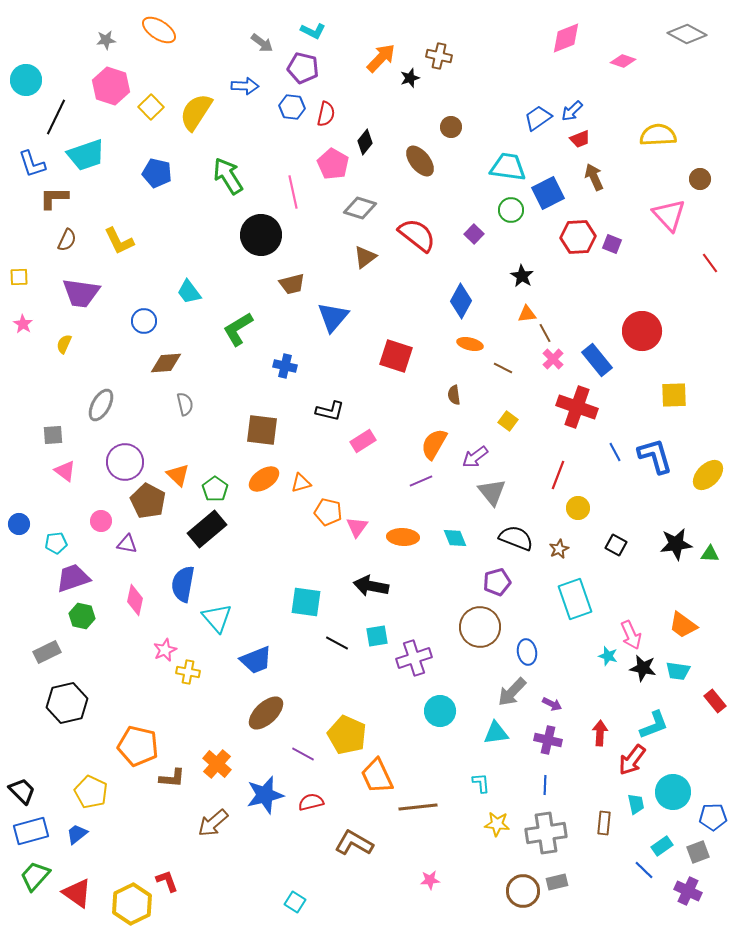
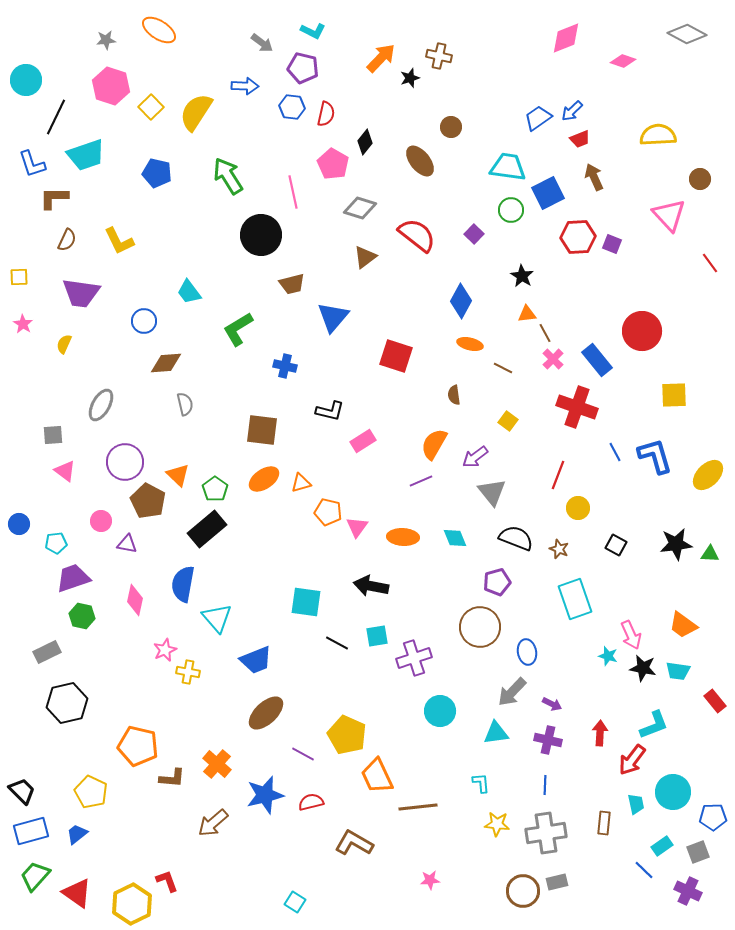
brown star at (559, 549): rotated 24 degrees counterclockwise
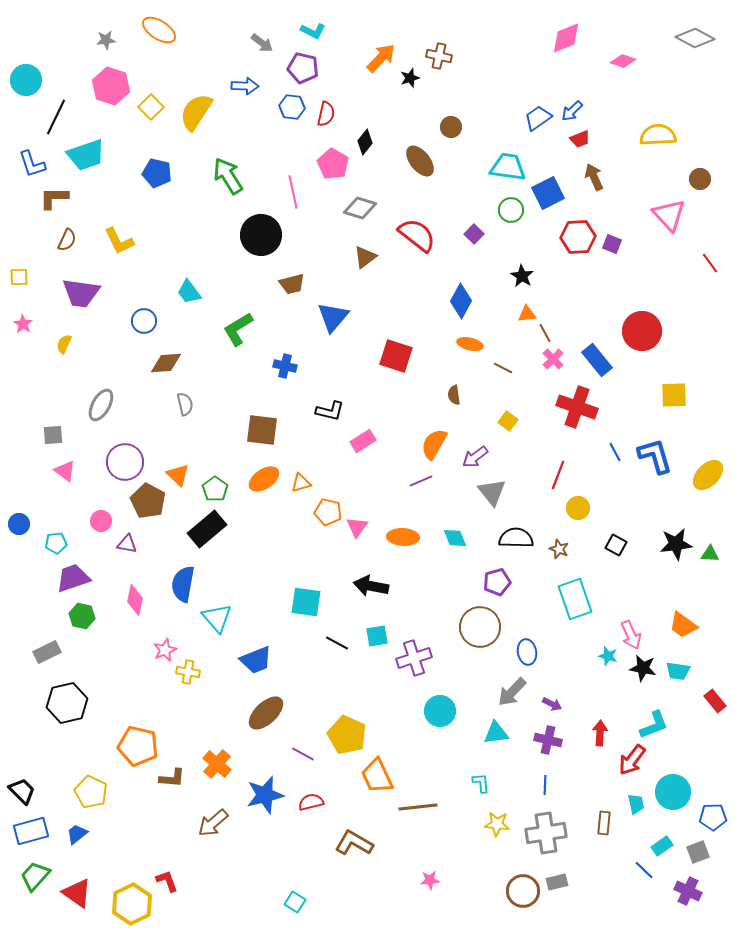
gray diamond at (687, 34): moved 8 px right, 4 px down
black semicircle at (516, 538): rotated 20 degrees counterclockwise
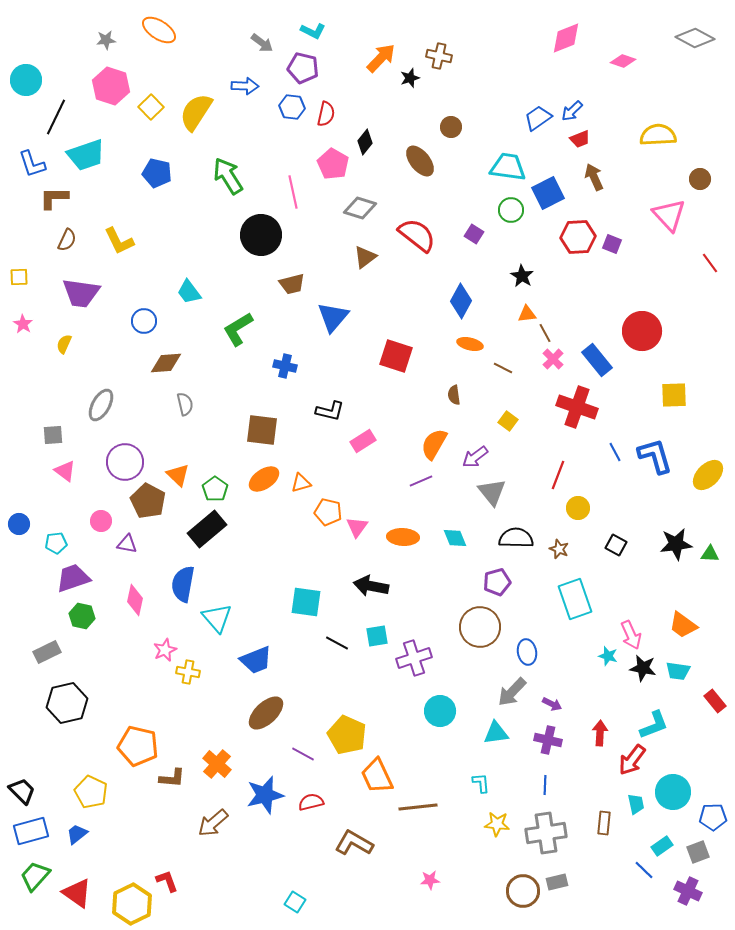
purple square at (474, 234): rotated 12 degrees counterclockwise
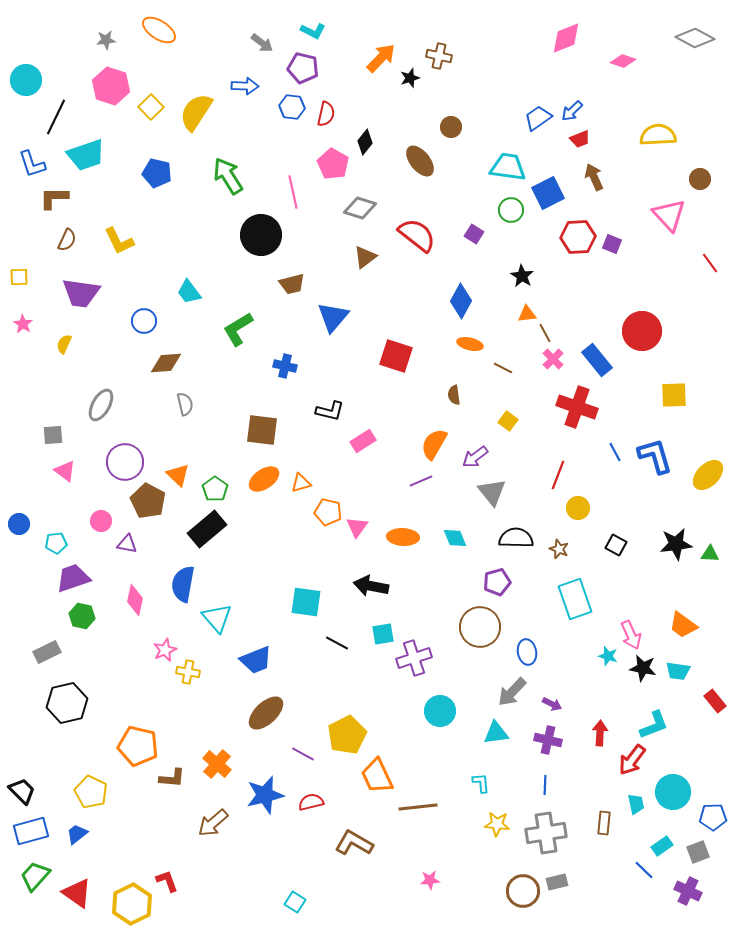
cyan square at (377, 636): moved 6 px right, 2 px up
yellow pentagon at (347, 735): rotated 21 degrees clockwise
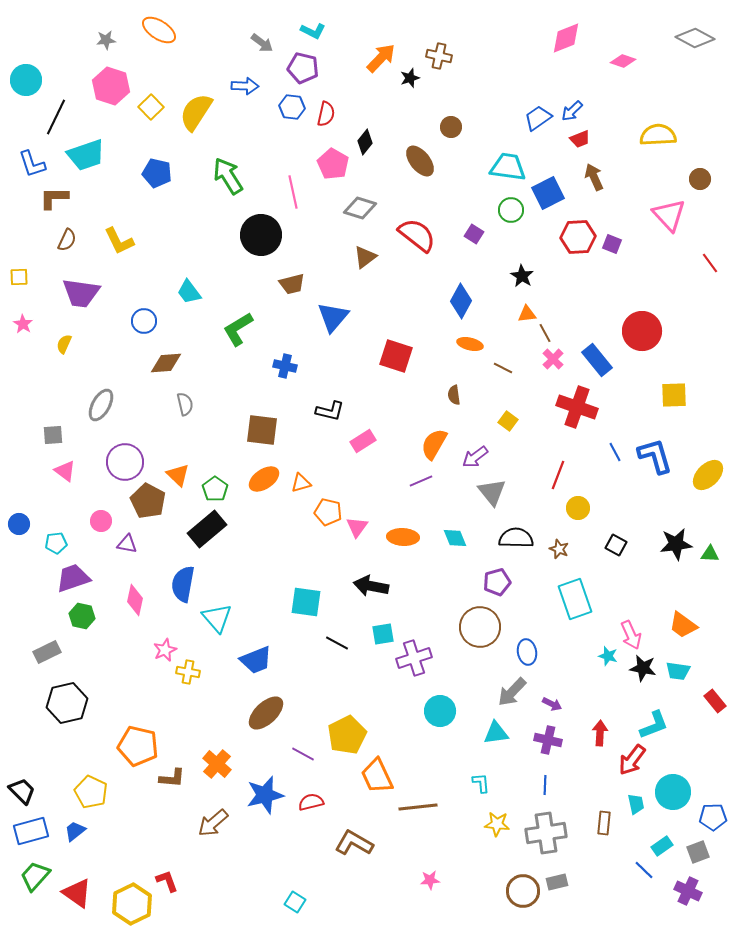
blue trapezoid at (77, 834): moved 2 px left, 3 px up
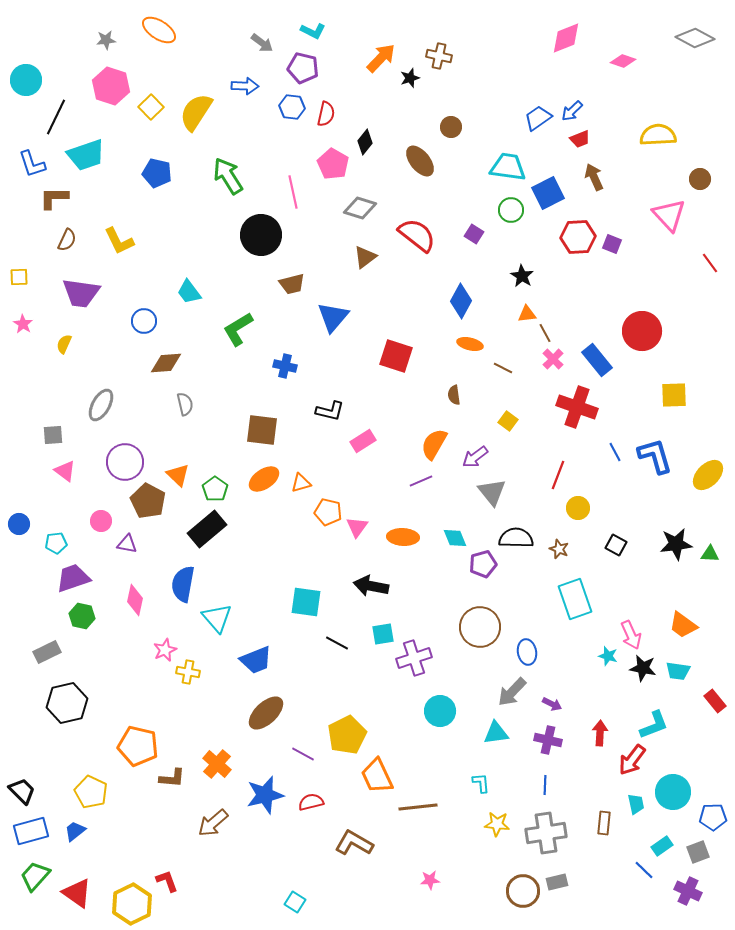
purple pentagon at (497, 582): moved 14 px left, 18 px up
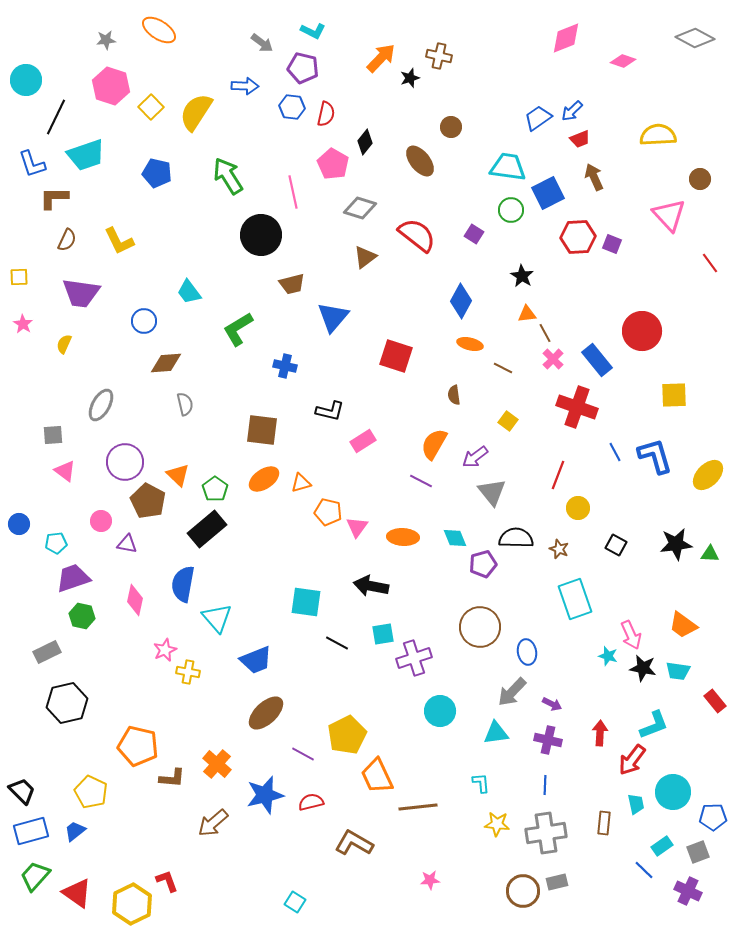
purple line at (421, 481): rotated 50 degrees clockwise
